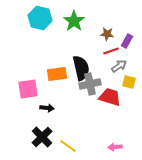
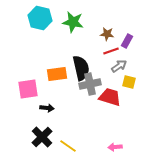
green star: moved 1 px left, 1 px down; rotated 25 degrees counterclockwise
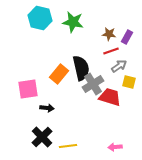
brown star: moved 2 px right
purple rectangle: moved 4 px up
orange rectangle: moved 2 px right; rotated 42 degrees counterclockwise
gray cross: moved 3 px right; rotated 20 degrees counterclockwise
yellow line: rotated 42 degrees counterclockwise
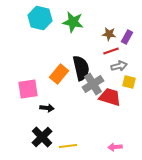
gray arrow: rotated 21 degrees clockwise
